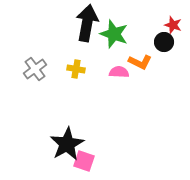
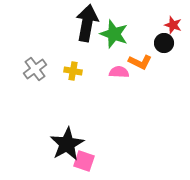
black circle: moved 1 px down
yellow cross: moved 3 px left, 2 px down
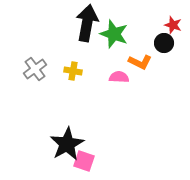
pink semicircle: moved 5 px down
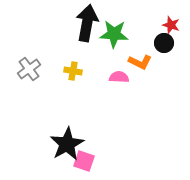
red star: moved 2 px left
green star: rotated 16 degrees counterclockwise
gray cross: moved 6 px left
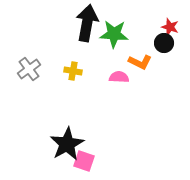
red star: moved 1 px left, 2 px down
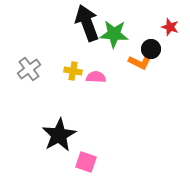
black arrow: rotated 30 degrees counterclockwise
black circle: moved 13 px left, 6 px down
pink semicircle: moved 23 px left
black star: moved 8 px left, 9 px up
pink square: moved 2 px right, 1 px down
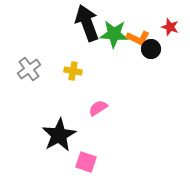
orange L-shape: moved 2 px left, 24 px up
pink semicircle: moved 2 px right, 31 px down; rotated 36 degrees counterclockwise
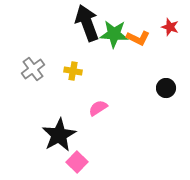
black circle: moved 15 px right, 39 px down
gray cross: moved 4 px right
pink square: moved 9 px left; rotated 25 degrees clockwise
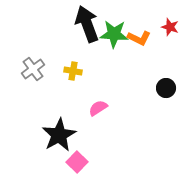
black arrow: moved 1 px down
orange L-shape: moved 1 px right
